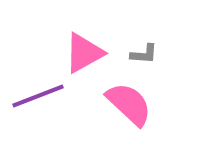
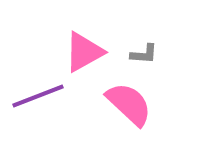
pink triangle: moved 1 px up
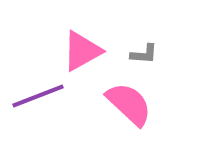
pink triangle: moved 2 px left, 1 px up
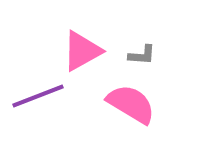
gray L-shape: moved 2 px left, 1 px down
pink semicircle: moved 2 px right; rotated 12 degrees counterclockwise
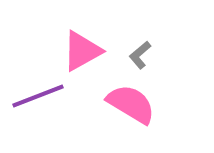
gray L-shape: moved 2 px left; rotated 136 degrees clockwise
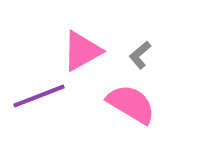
purple line: moved 1 px right
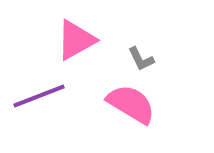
pink triangle: moved 6 px left, 11 px up
gray L-shape: moved 1 px right, 4 px down; rotated 76 degrees counterclockwise
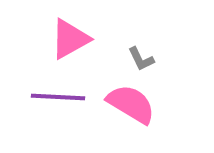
pink triangle: moved 6 px left, 1 px up
purple line: moved 19 px right, 1 px down; rotated 24 degrees clockwise
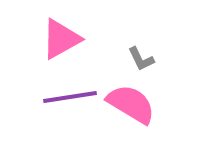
pink triangle: moved 9 px left
purple line: moved 12 px right; rotated 12 degrees counterclockwise
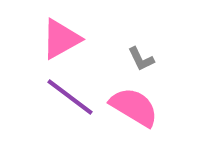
purple line: rotated 46 degrees clockwise
pink semicircle: moved 3 px right, 3 px down
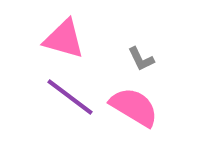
pink triangle: moved 3 px right; rotated 45 degrees clockwise
